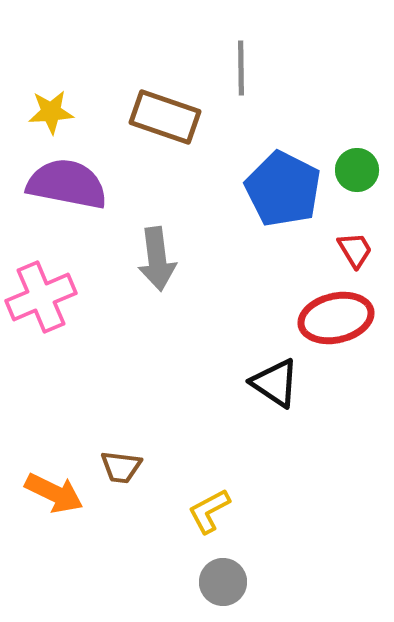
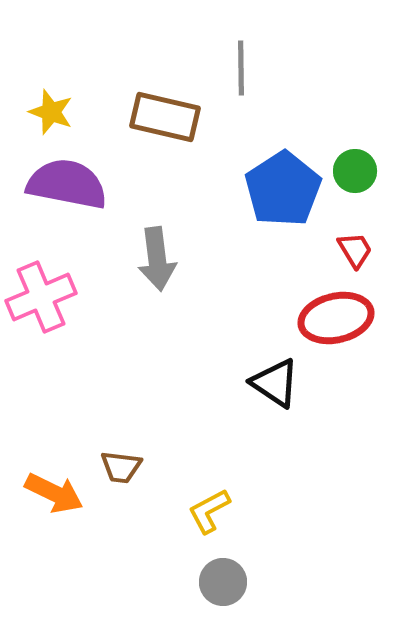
yellow star: rotated 24 degrees clockwise
brown rectangle: rotated 6 degrees counterclockwise
green circle: moved 2 px left, 1 px down
blue pentagon: rotated 12 degrees clockwise
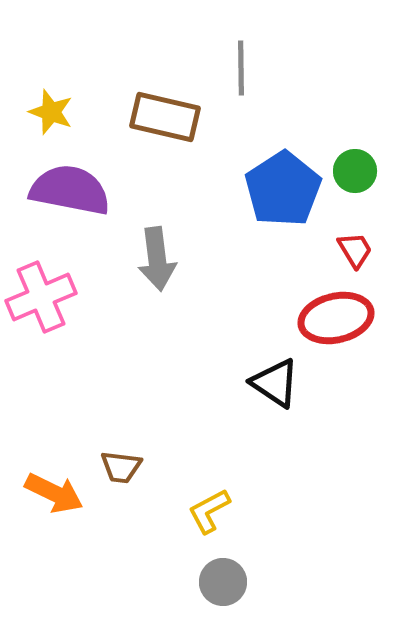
purple semicircle: moved 3 px right, 6 px down
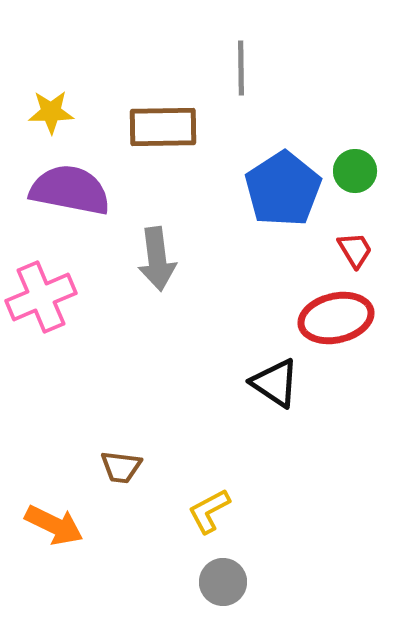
yellow star: rotated 21 degrees counterclockwise
brown rectangle: moved 2 px left, 10 px down; rotated 14 degrees counterclockwise
orange arrow: moved 32 px down
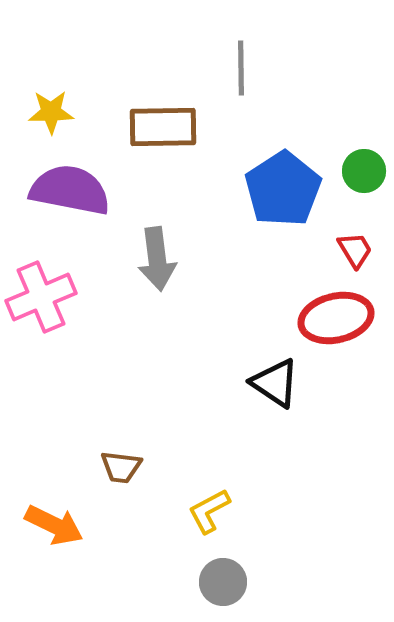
green circle: moved 9 px right
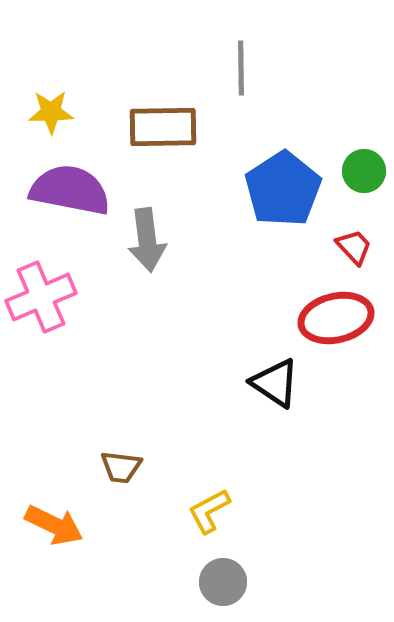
red trapezoid: moved 1 px left, 3 px up; rotated 12 degrees counterclockwise
gray arrow: moved 10 px left, 19 px up
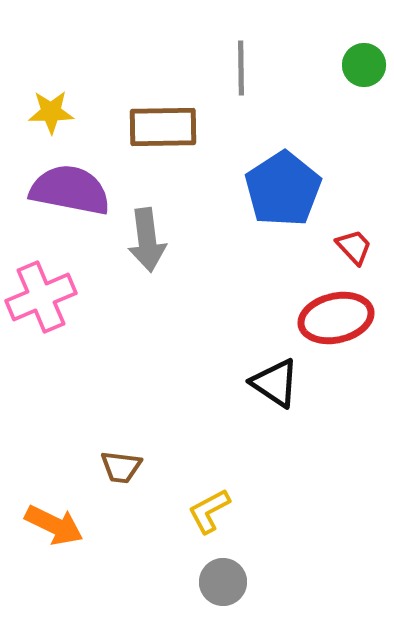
green circle: moved 106 px up
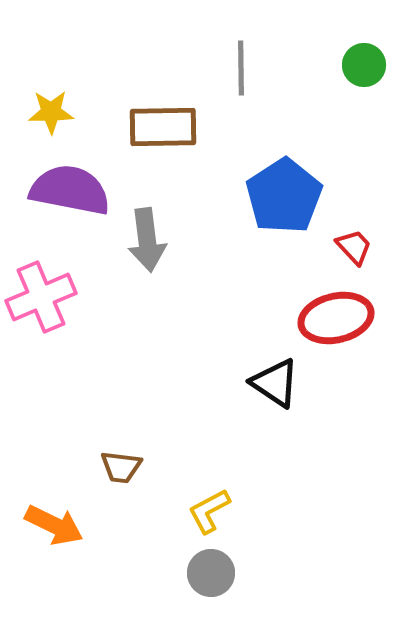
blue pentagon: moved 1 px right, 7 px down
gray circle: moved 12 px left, 9 px up
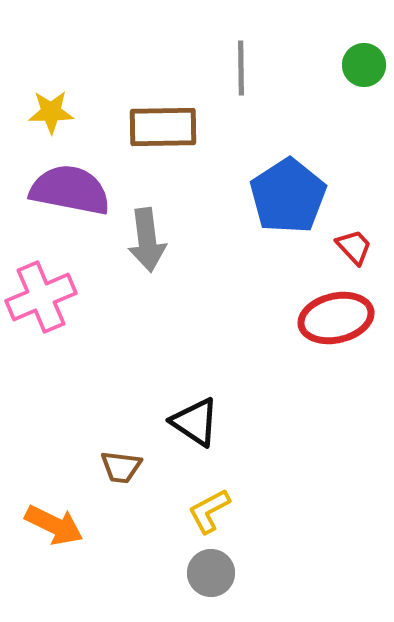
blue pentagon: moved 4 px right
black triangle: moved 80 px left, 39 px down
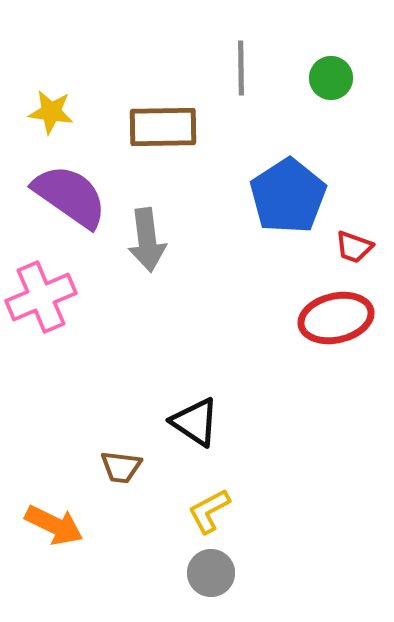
green circle: moved 33 px left, 13 px down
yellow star: rotated 9 degrees clockwise
purple semicircle: moved 6 px down; rotated 24 degrees clockwise
red trapezoid: rotated 153 degrees clockwise
